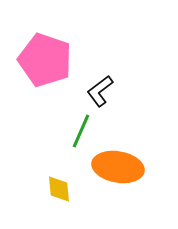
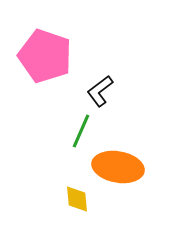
pink pentagon: moved 4 px up
yellow diamond: moved 18 px right, 10 px down
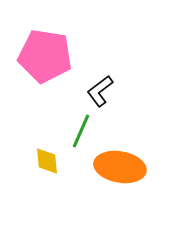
pink pentagon: rotated 10 degrees counterclockwise
orange ellipse: moved 2 px right
yellow diamond: moved 30 px left, 38 px up
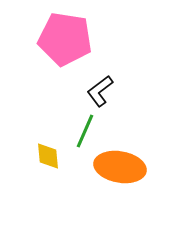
pink pentagon: moved 20 px right, 17 px up
green line: moved 4 px right
yellow diamond: moved 1 px right, 5 px up
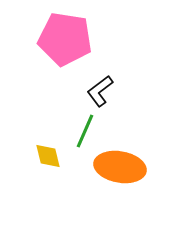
yellow diamond: rotated 8 degrees counterclockwise
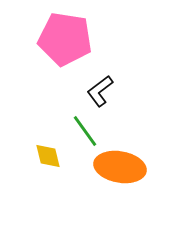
green line: rotated 60 degrees counterclockwise
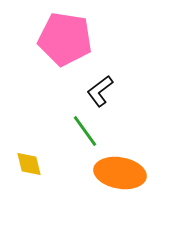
yellow diamond: moved 19 px left, 8 px down
orange ellipse: moved 6 px down
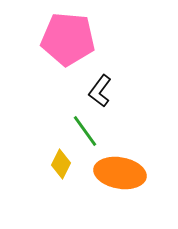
pink pentagon: moved 3 px right; rotated 4 degrees counterclockwise
black L-shape: rotated 16 degrees counterclockwise
yellow diamond: moved 32 px right; rotated 40 degrees clockwise
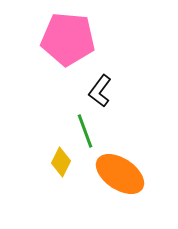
green line: rotated 16 degrees clockwise
yellow diamond: moved 2 px up
orange ellipse: moved 1 px down; rotated 24 degrees clockwise
